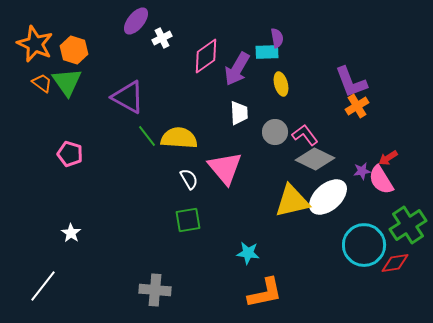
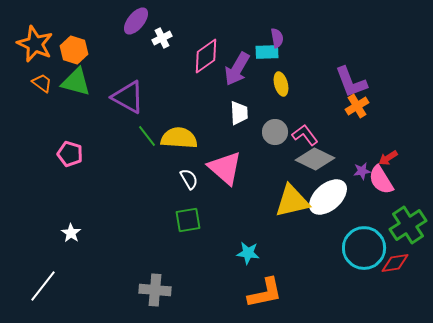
green triangle: moved 9 px right; rotated 40 degrees counterclockwise
pink triangle: rotated 9 degrees counterclockwise
cyan circle: moved 3 px down
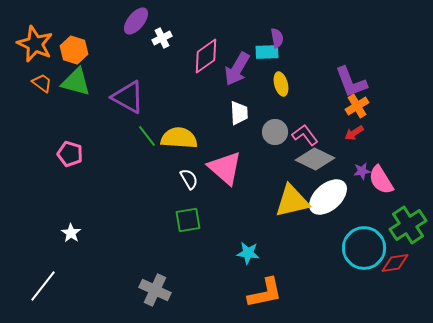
red arrow: moved 34 px left, 25 px up
gray cross: rotated 20 degrees clockwise
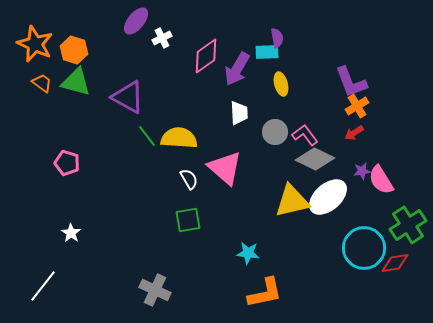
pink pentagon: moved 3 px left, 9 px down
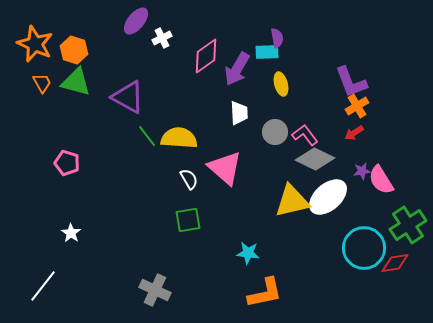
orange trapezoid: rotated 25 degrees clockwise
